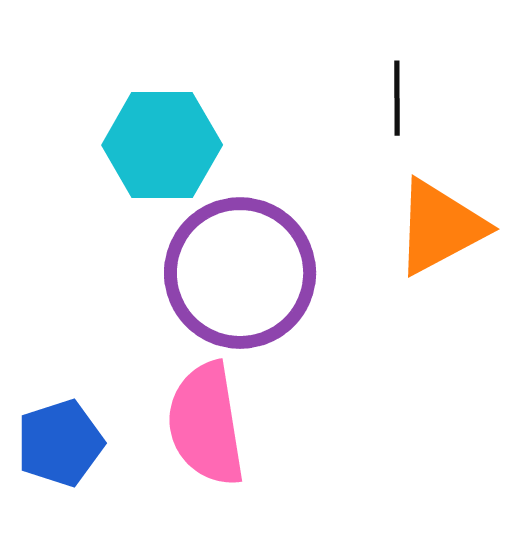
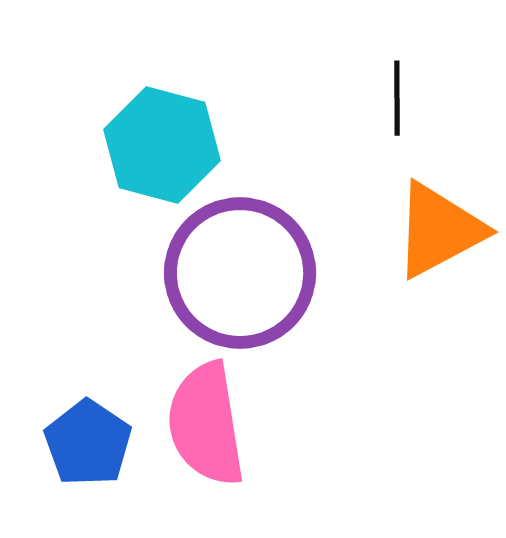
cyan hexagon: rotated 15 degrees clockwise
orange triangle: moved 1 px left, 3 px down
blue pentagon: moved 28 px right; rotated 20 degrees counterclockwise
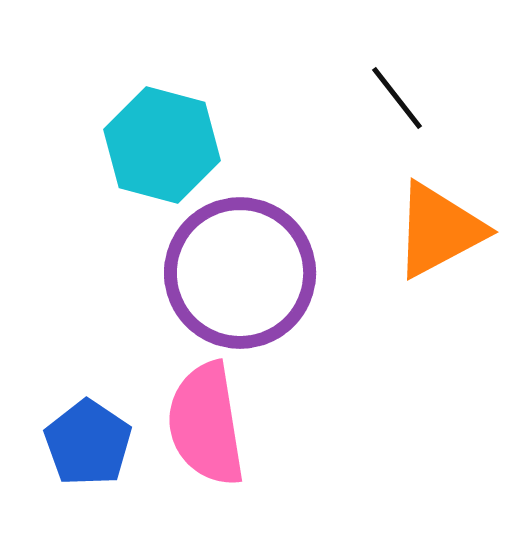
black line: rotated 38 degrees counterclockwise
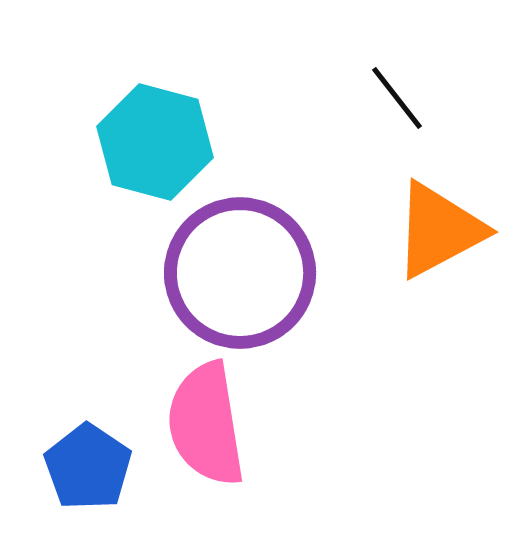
cyan hexagon: moved 7 px left, 3 px up
blue pentagon: moved 24 px down
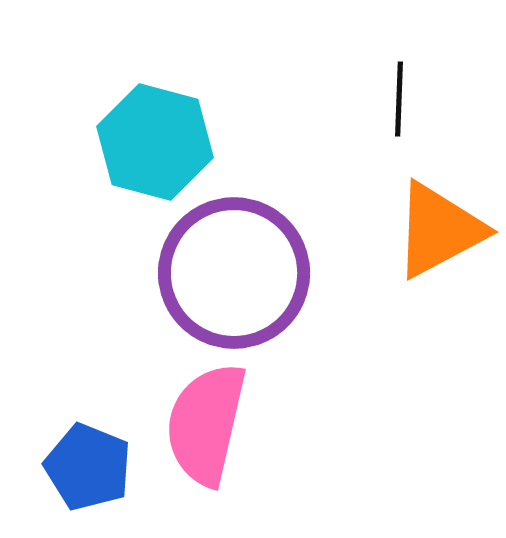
black line: moved 2 px right, 1 px down; rotated 40 degrees clockwise
purple circle: moved 6 px left
pink semicircle: rotated 22 degrees clockwise
blue pentagon: rotated 12 degrees counterclockwise
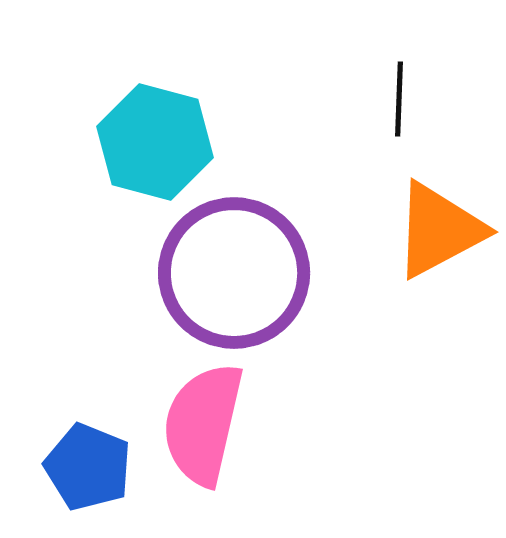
pink semicircle: moved 3 px left
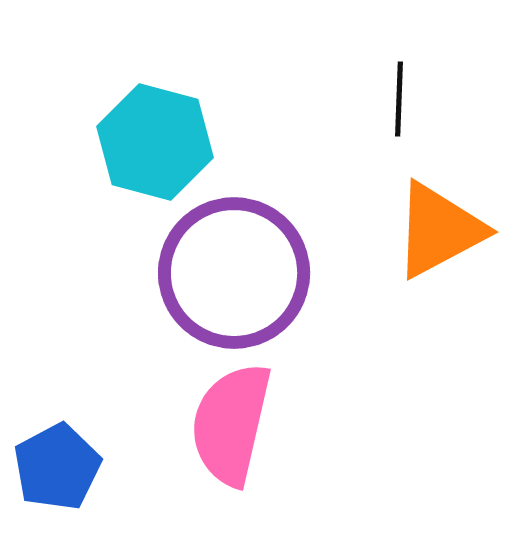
pink semicircle: moved 28 px right
blue pentagon: moved 31 px left; rotated 22 degrees clockwise
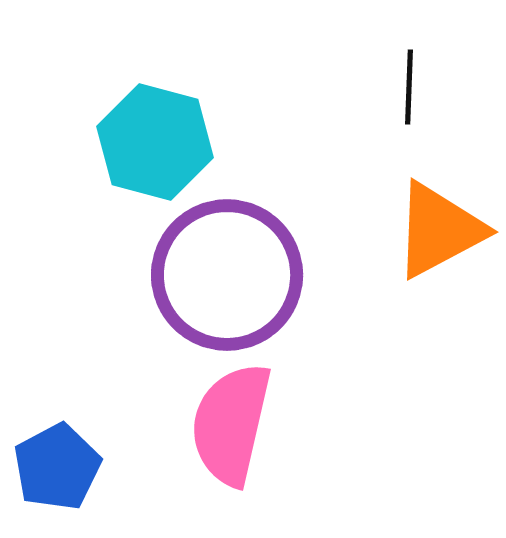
black line: moved 10 px right, 12 px up
purple circle: moved 7 px left, 2 px down
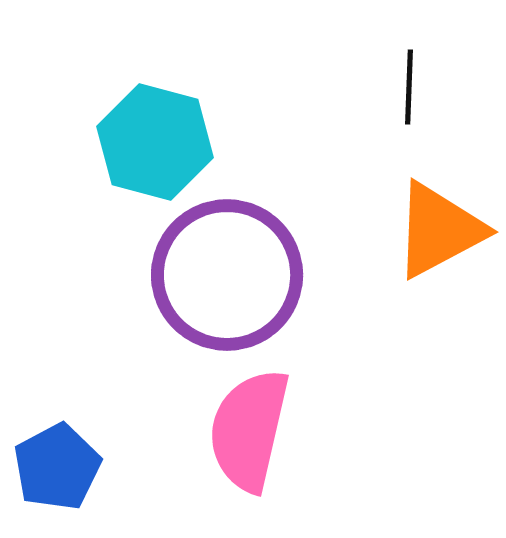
pink semicircle: moved 18 px right, 6 px down
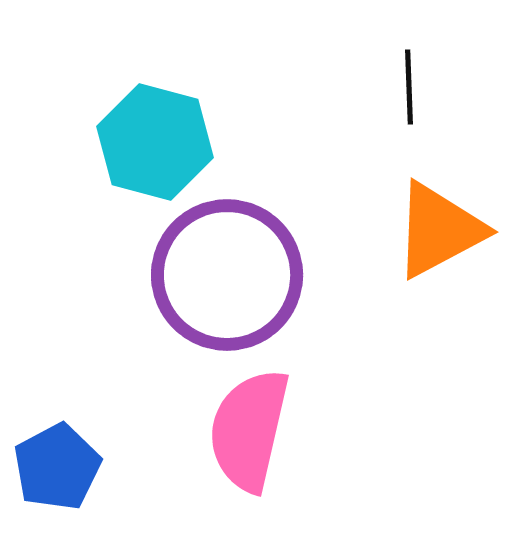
black line: rotated 4 degrees counterclockwise
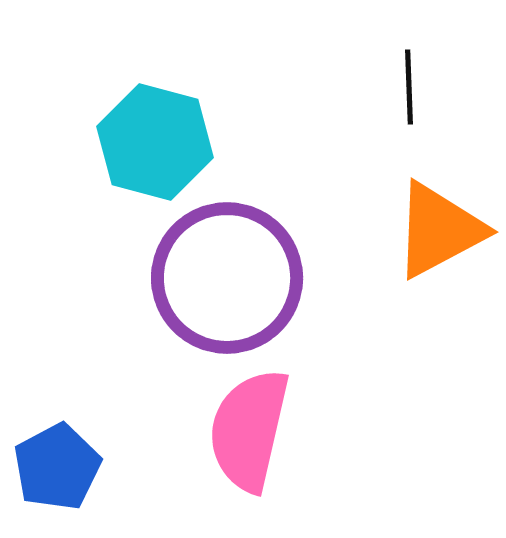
purple circle: moved 3 px down
